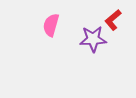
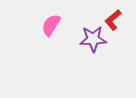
pink semicircle: rotated 15 degrees clockwise
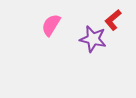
purple star: rotated 16 degrees clockwise
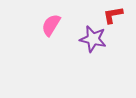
red L-shape: moved 5 px up; rotated 30 degrees clockwise
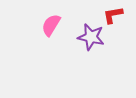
purple star: moved 2 px left, 2 px up
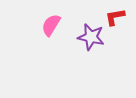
red L-shape: moved 2 px right, 2 px down
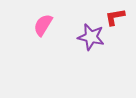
pink semicircle: moved 8 px left
